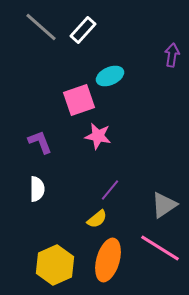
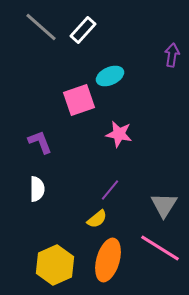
pink star: moved 21 px right, 2 px up
gray triangle: rotated 24 degrees counterclockwise
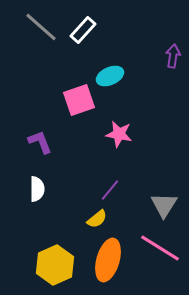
purple arrow: moved 1 px right, 1 px down
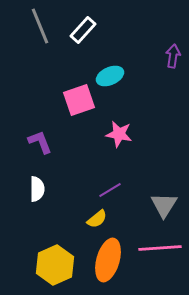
gray line: moved 1 px left, 1 px up; rotated 27 degrees clockwise
purple line: rotated 20 degrees clockwise
pink line: rotated 36 degrees counterclockwise
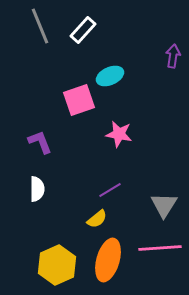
yellow hexagon: moved 2 px right
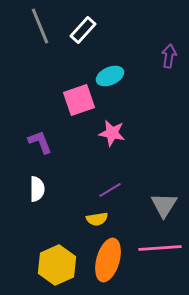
purple arrow: moved 4 px left
pink star: moved 7 px left, 1 px up
yellow semicircle: rotated 30 degrees clockwise
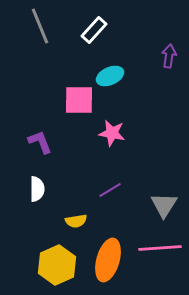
white rectangle: moved 11 px right
pink square: rotated 20 degrees clockwise
yellow semicircle: moved 21 px left, 2 px down
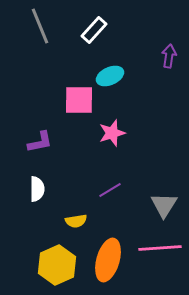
pink star: rotated 28 degrees counterclockwise
purple L-shape: rotated 100 degrees clockwise
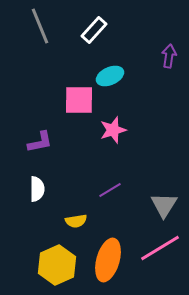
pink star: moved 1 px right, 3 px up
pink line: rotated 27 degrees counterclockwise
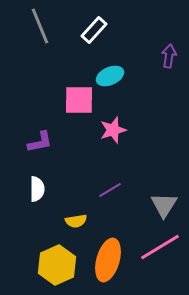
pink line: moved 1 px up
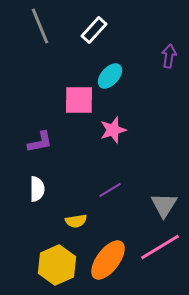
cyan ellipse: rotated 24 degrees counterclockwise
orange ellipse: rotated 21 degrees clockwise
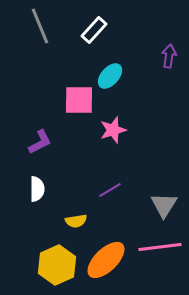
purple L-shape: rotated 16 degrees counterclockwise
pink line: rotated 24 degrees clockwise
orange ellipse: moved 2 px left; rotated 9 degrees clockwise
